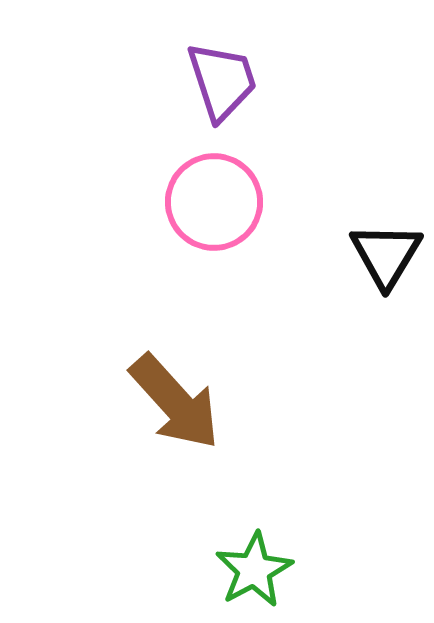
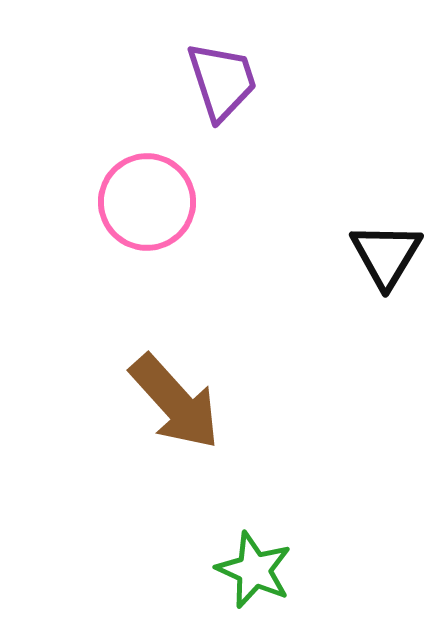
pink circle: moved 67 px left
green star: rotated 20 degrees counterclockwise
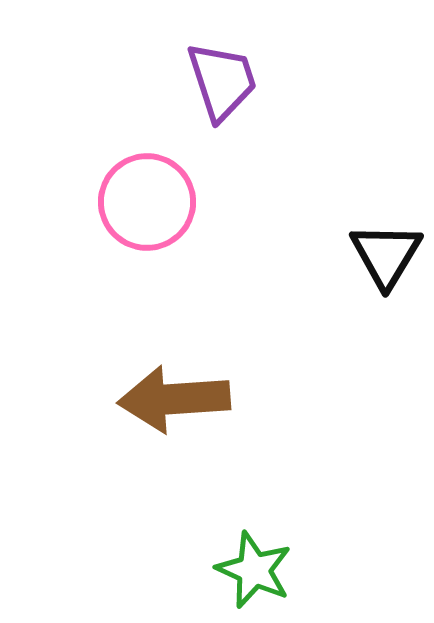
brown arrow: moved 1 px left, 3 px up; rotated 128 degrees clockwise
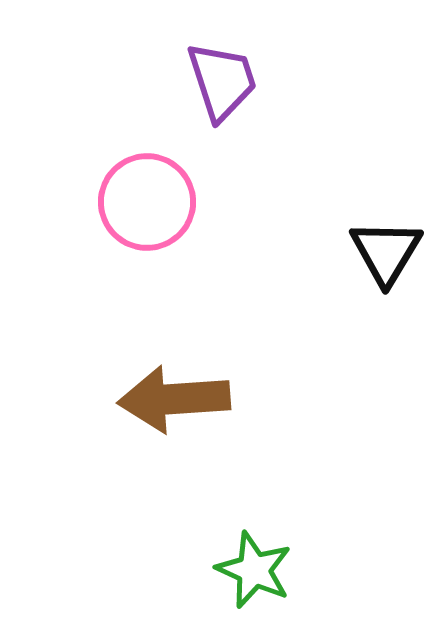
black triangle: moved 3 px up
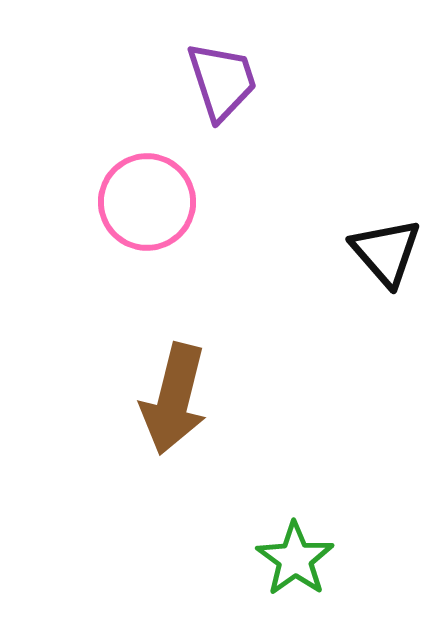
black triangle: rotated 12 degrees counterclockwise
brown arrow: rotated 72 degrees counterclockwise
green star: moved 41 px right, 11 px up; rotated 12 degrees clockwise
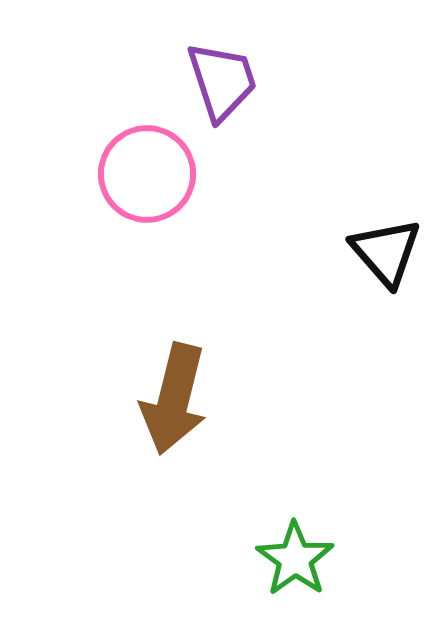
pink circle: moved 28 px up
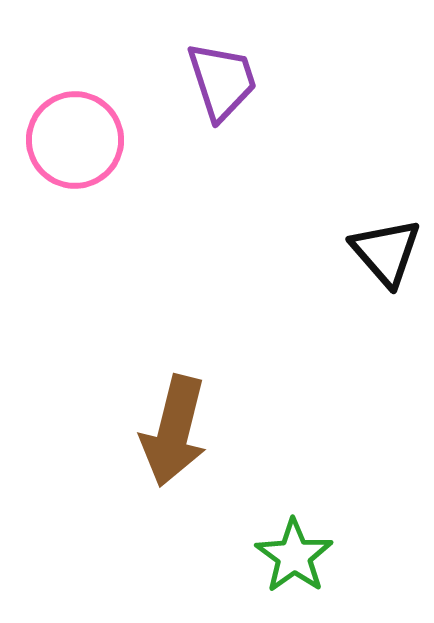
pink circle: moved 72 px left, 34 px up
brown arrow: moved 32 px down
green star: moved 1 px left, 3 px up
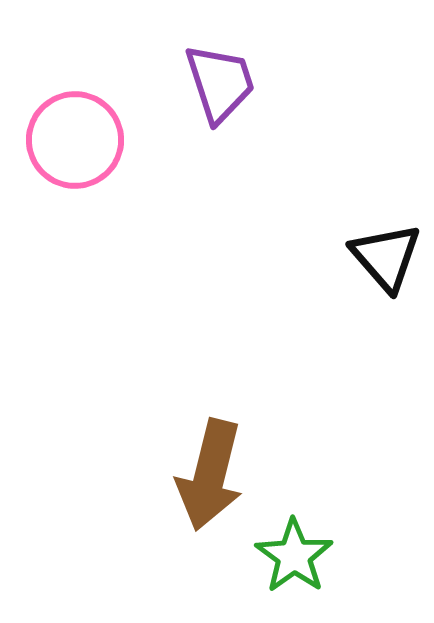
purple trapezoid: moved 2 px left, 2 px down
black triangle: moved 5 px down
brown arrow: moved 36 px right, 44 px down
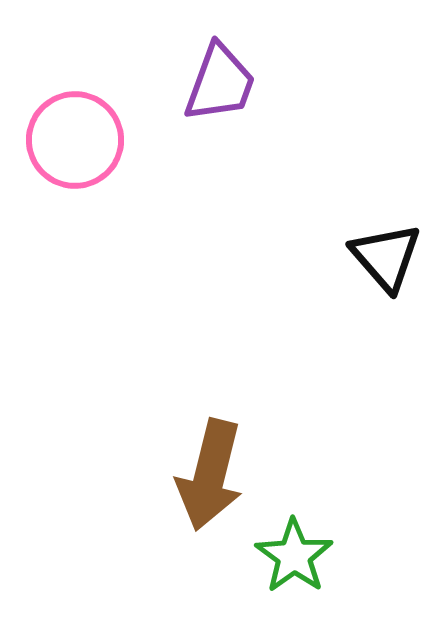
purple trapezoid: rotated 38 degrees clockwise
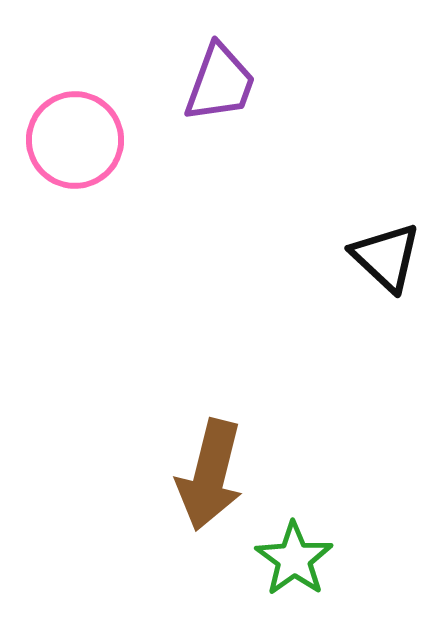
black triangle: rotated 6 degrees counterclockwise
green star: moved 3 px down
